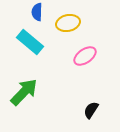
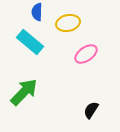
pink ellipse: moved 1 px right, 2 px up
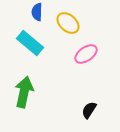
yellow ellipse: rotated 55 degrees clockwise
cyan rectangle: moved 1 px down
green arrow: rotated 32 degrees counterclockwise
black semicircle: moved 2 px left
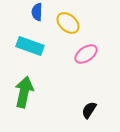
cyan rectangle: moved 3 px down; rotated 20 degrees counterclockwise
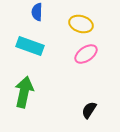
yellow ellipse: moved 13 px right, 1 px down; rotated 25 degrees counterclockwise
